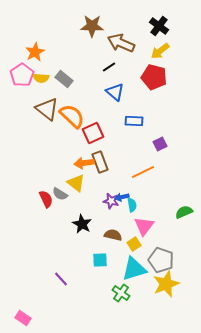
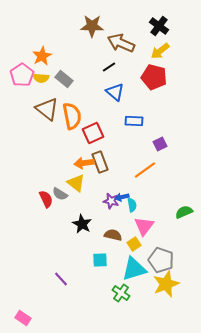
orange star: moved 7 px right, 4 px down
orange semicircle: rotated 36 degrees clockwise
orange line: moved 2 px right, 2 px up; rotated 10 degrees counterclockwise
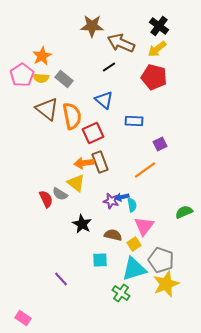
yellow arrow: moved 3 px left, 2 px up
blue triangle: moved 11 px left, 8 px down
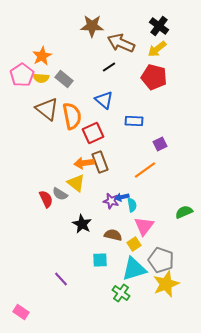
pink rectangle: moved 2 px left, 6 px up
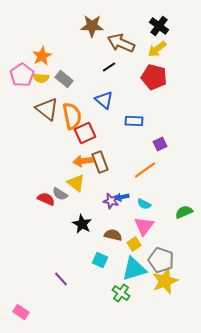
red square: moved 8 px left
orange arrow: moved 1 px left, 2 px up
red semicircle: rotated 42 degrees counterclockwise
cyan semicircle: moved 12 px right, 1 px up; rotated 128 degrees clockwise
cyan square: rotated 28 degrees clockwise
yellow star: moved 1 px left, 3 px up
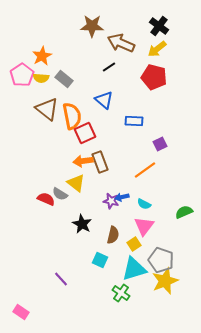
brown semicircle: rotated 90 degrees clockwise
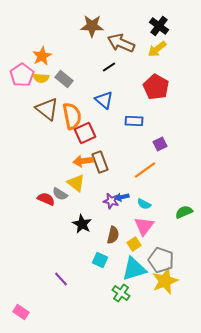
red pentagon: moved 2 px right, 10 px down; rotated 15 degrees clockwise
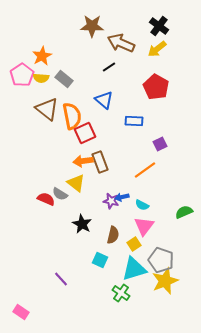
cyan semicircle: moved 2 px left, 1 px down
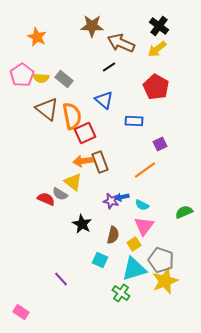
orange star: moved 5 px left, 19 px up; rotated 18 degrees counterclockwise
yellow triangle: moved 3 px left, 1 px up
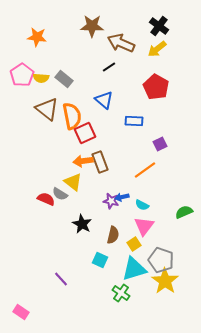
orange star: rotated 18 degrees counterclockwise
yellow star: rotated 16 degrees counterclockwise
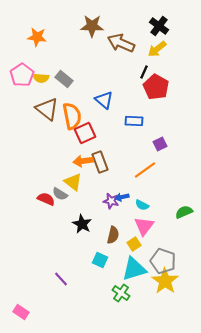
black line: moved 35 px right, 5 px down; rotated 32 degrees counterclockwise
gray pentagon: moved 2 px right, 1 px down
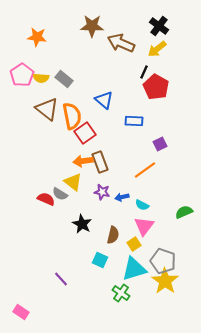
red square: rotated 10 degrees counterclockwise
purple star: moved 9 px left, 9 px up
